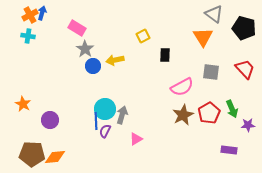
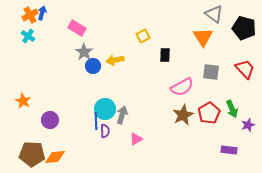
cyan cross: rotated 24 degrees clockwise
gray star: moved 1 px left, 3 px down
orange star: moved 3 px up
purple star: rotated 16 degrees counterclockwise
purple semicircle: rotated 152 degrees clockwise
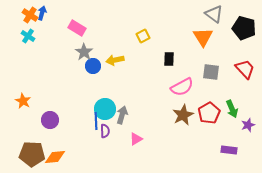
orange cross: rotated 28 degrees counterclockwise
black rectangle: moved 4 px right, 4 px down
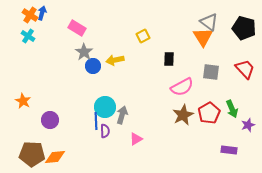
gray triangle: moved 5 px left, 8 px down
cyan circle: moved 2 px up
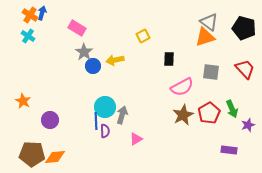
orange triangle: moved 2 px right; rotated 45 degrees clockwise
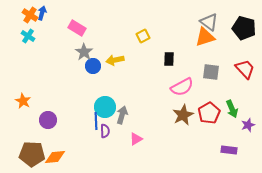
purple circle: moved 2 px left
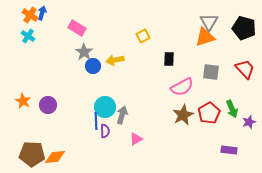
gray triangle: rotated 24 degrees clockwise
purple circle: moved 15 px up
purple star: moved 1 px right, 3 px up
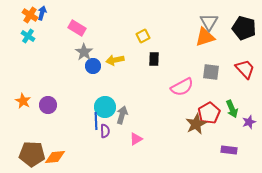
black rectangle: moved 15 px left
brown star: moved 13 px right, 9 px down
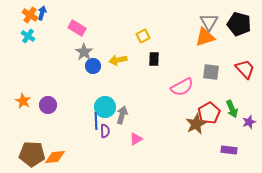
black pentagon: moved 5 px left, 4 px up
yellow arrow: moved 3 px right
